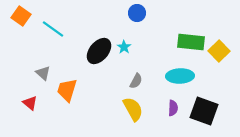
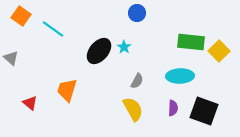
gray triangle: moved 32 px left, 15 px up
gray semicircle: moved 1 px right
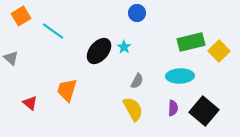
orange square: rotated 24 degrees clockwise
cyan line: moved 2 px down
green rectangle: rotated 20 degrees counterclockwise
black square: rotated 20 degrees clockwise
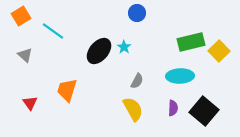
gray triangle: moved 14 px right, 3 px up
red triangle: rotated 14 degrees clockwise
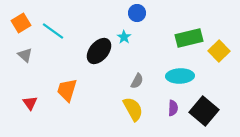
orange square: moved 7 px down
green rectangle: moved 2 px left, 4 px up
cyan star: moved 10 px up
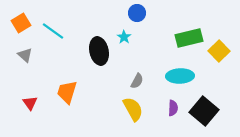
black ellipse: rotated 52 degrees counterclockwise
orange trapezoid: moved 2 px down
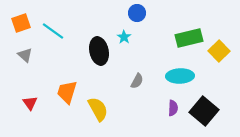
orange square: rotated 12 degrees clockwise
yellow semicircle: moved 35 px left
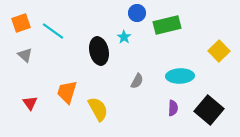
green rectangle: moved 22 px left, 13 px up
black square: moved 5 px right, 1 px up
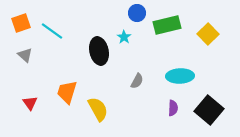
cyan line: moved 1 px left
yellow square: moved 11 px left, 17 px up
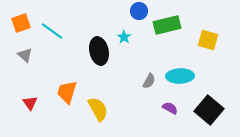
blue circle: moved 2 px right, 2 px up
yellow square: moved 6 px down; rotated 30 degrees counterclockwise
gray semicircle: moved 12 px right
purple semicircle: moved 3 px left; rotated 63 degrees counterclockwise
